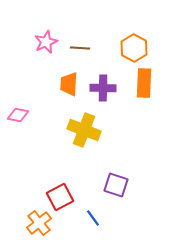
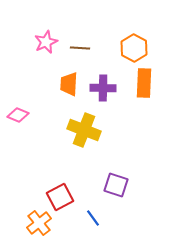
pink diamond: rotated 10 degrees clockwise
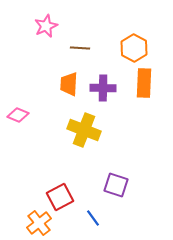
pink star: moved 16 px up
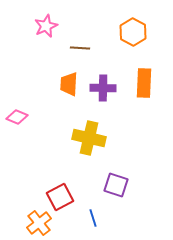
orange hexagon: moved 1 px left, 16 px up
pink diamond: moved 1 px left, 2 px down
yellow cross: moved 5 px right, 8 px down; rotated 8 degrees counterclockwise
blue line: rotated 18 degrees clockwise
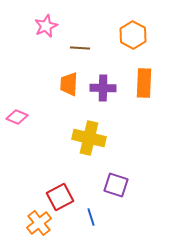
orange hexagon: moved 3 px down
blue line: moved 2 px left, 1 px up
